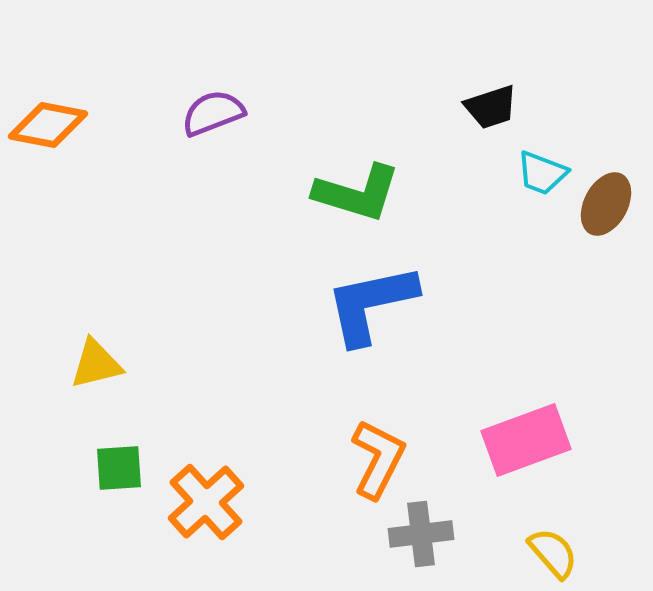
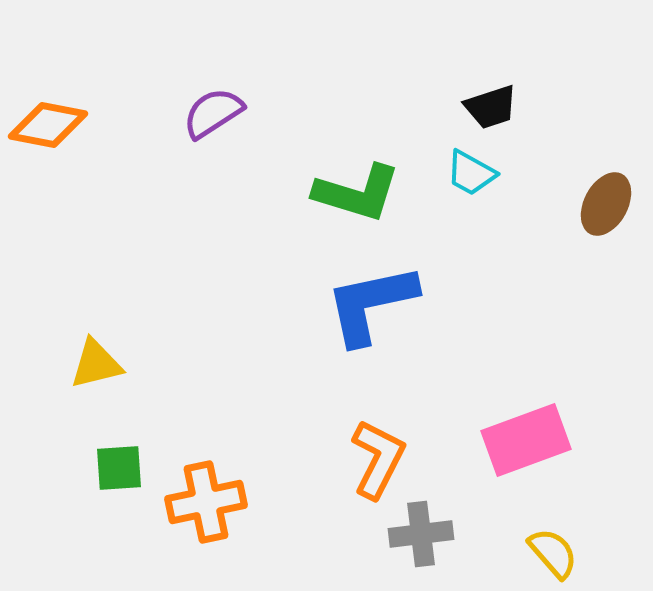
purple semicircle: rotated 12 degrees counterclockwise
cyan trapezoid: moved 71 px left; rotated 8 degrees clockwise
orange cross: rotated 30 degrees clockwise
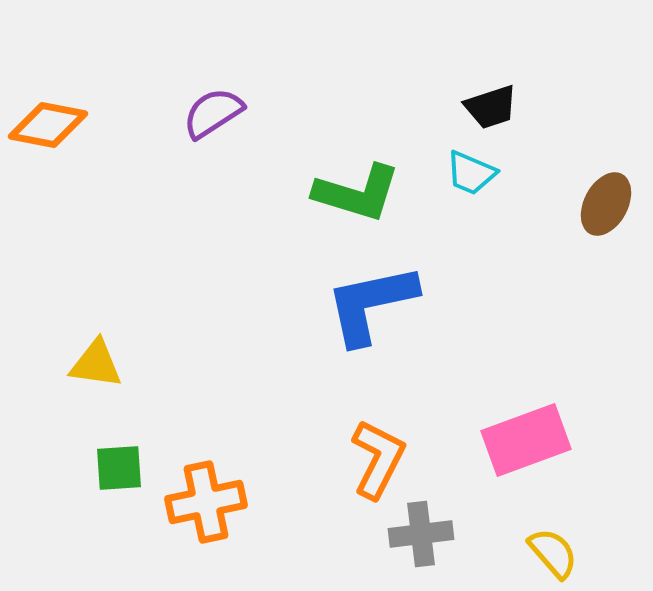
cyan trapezoid: rotated 6 degrees counterclockwise
yellow triangle: rotated 22 degrees clockwise
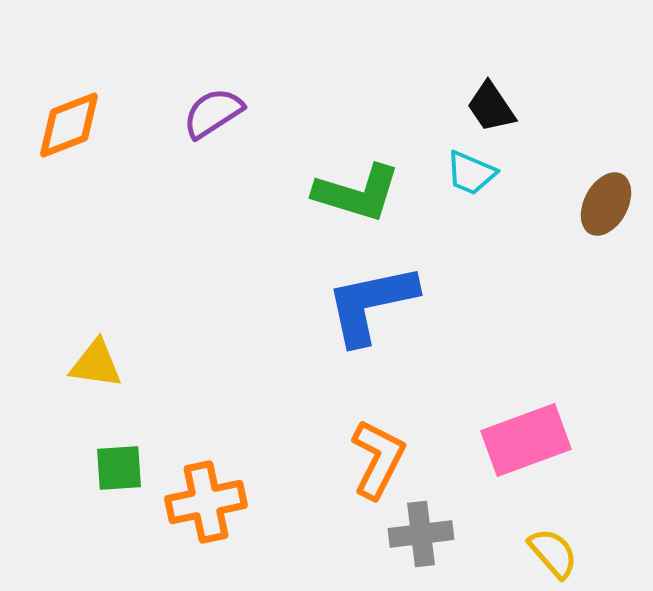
black trapezoid: rotated 74 degrees clockwise
orange diamond: moved 21 px right; rotated 32 degrees counterclockwise
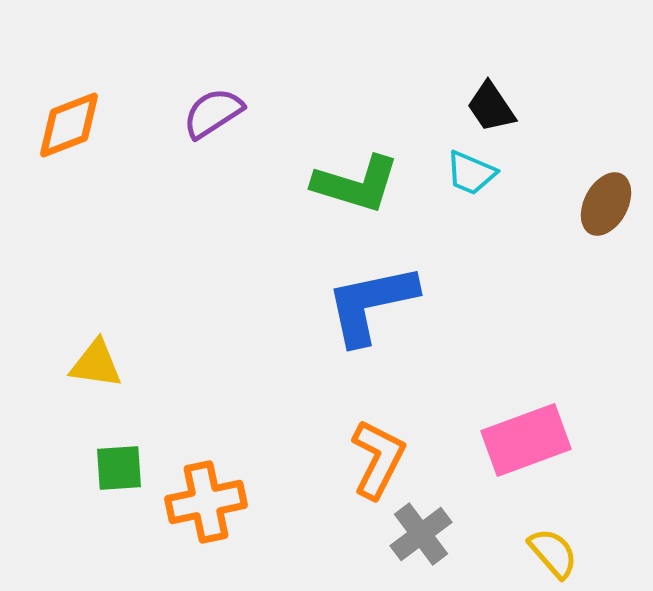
green L-shape: moved 1 px left, 9 px up
gray cross: rotated 30 degrees counterclockwise
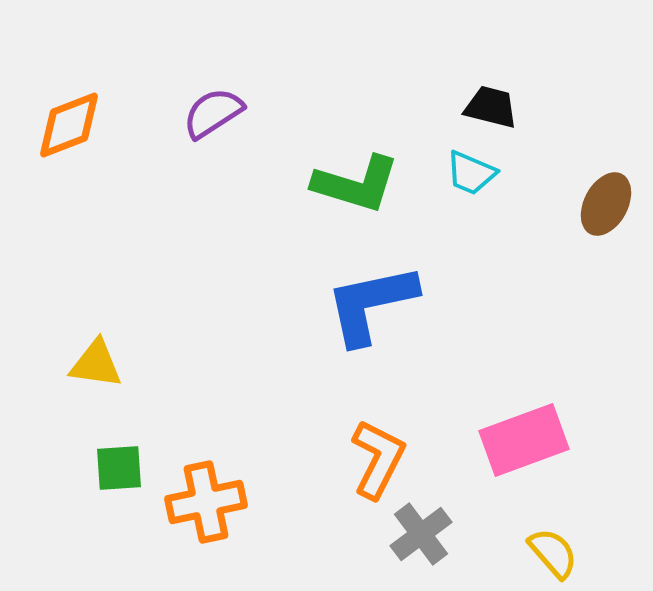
black trapezoid: rotated 138 degrees clockwise
pink rectangle: moved 2 px left
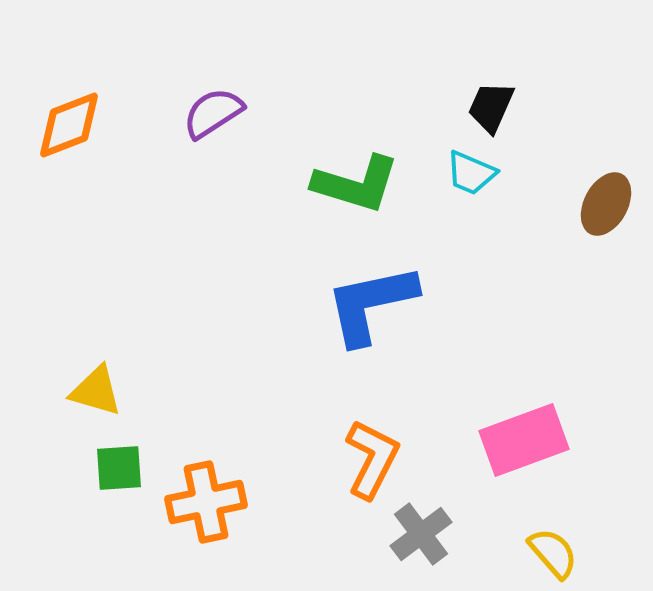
black trapezoid: rotated 80 degrees counterclockwise
yellow triangle: moved 27 px down; rotated 8 degrees clockwise
orange L-shape: moved 6 px left
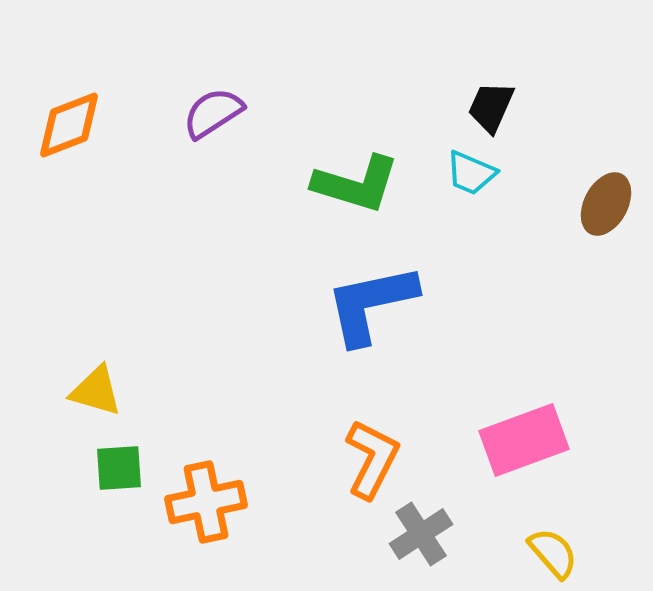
gray cross: rotated 4 degrees clockwise
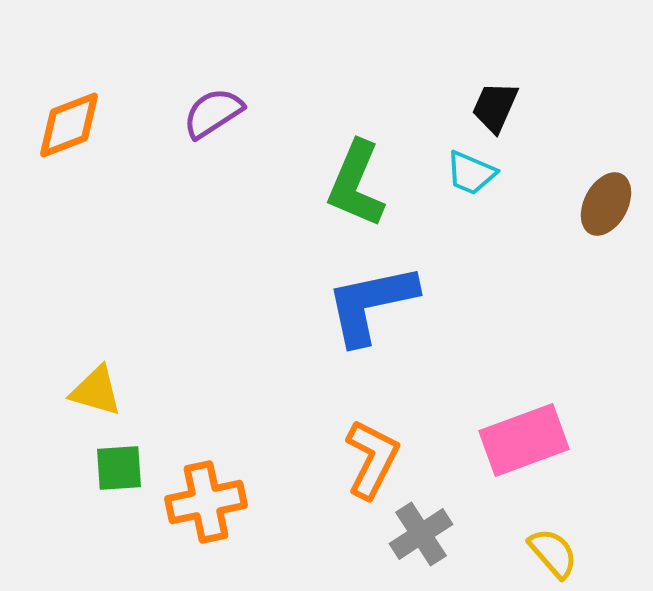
black trapezoid: moved 4 px right
green L-shape: rotated 96 degrees clockwise
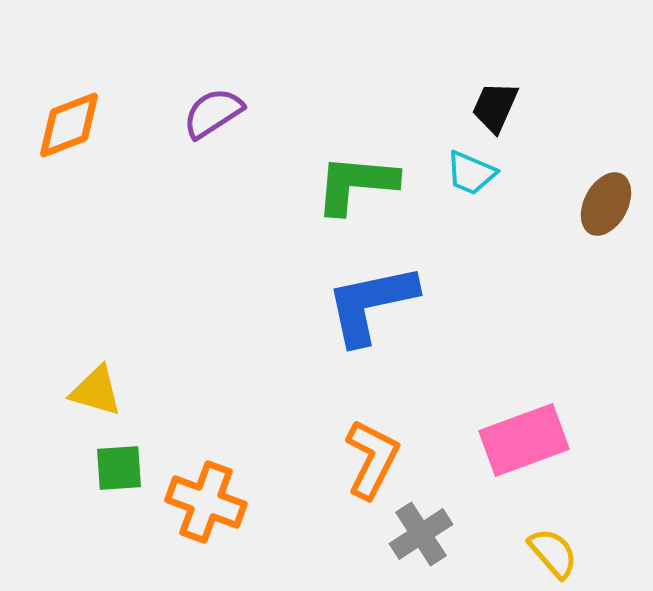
green L-shape: rotated 72 degrees clockwise
orange cross: rotated 32 degrees clockwise
